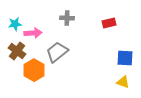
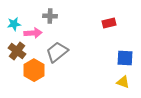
gray cross: moved 17 px left, 2 px up
cyan star: moved 1 px left
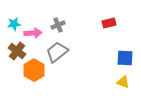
gray cross: moved 8 px right, 9 px down; rotated 24 degrees counterclockwise
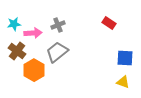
red rectangle: rotated 48 degrees clockwise
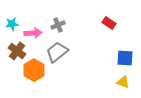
cyan star: moved 2 px left
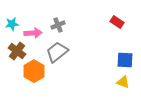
red rectangle: moved 8 px right, 1 px up
blue square: moved 2 px down
orange hexagon: moved 1 px down
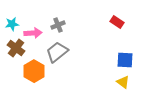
brown cross: moved 1 px left, 3 px up
yellow triangle: rotated 16 degrees clockwise
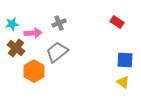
gray cross: moved 1 px right, 2 px up
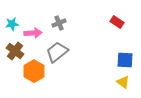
brown cross: moved 1 px left, 3 px down
